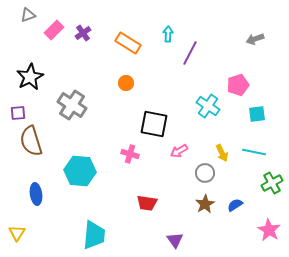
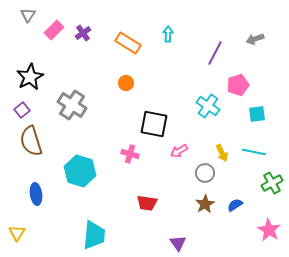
gray triangle: rotated 35 degrees counterclockwise
purple line: moved 25 px right
purple square: moved 4 px right, 3 px up; rotated 35 degrees counterclockwise
cyan hexagon: rotated 12 degrees clockwise
purple triangle: moved 3 px right, 3 px down
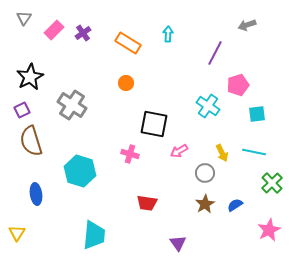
gray triangle: moved 4 px left, 3 px down
gray arrow: moved 8 px left, 14 px up
purple square: rotated 14 degrees clockwise
green cross: rotated 15 degrees counterclockwise
pink star: rotated 15 degrees clockwise
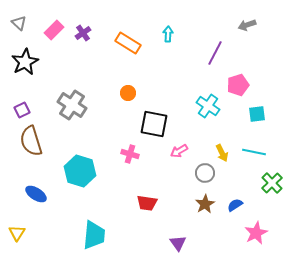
gray triangle: moved 5 px left, 5 px down; rotated 21 degrees counterclockwise
black star: moved 5 px left, 15 px up
orange circle: moved 2 px right, 10 px down
blue ellipse: rotated 50 degrees counterclockwise
pink star: moved 13 px left, 3 px down
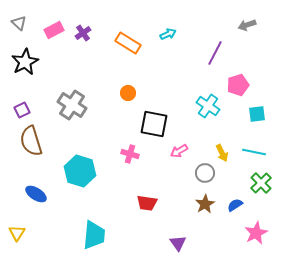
pink rectangle: rotated 18 degrees clockwise
cyan arrow: rotated 63 degrees clockwise
green cross: moved 11 px left
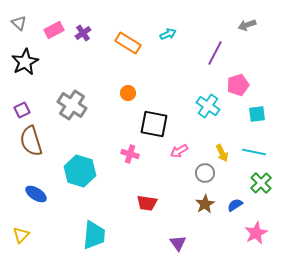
yellow triangle: moved 4 px right, 2 px down; rotated 12 degrees clockwise
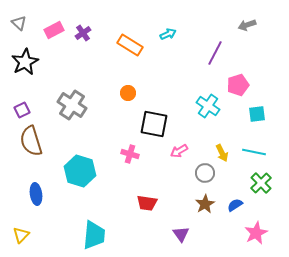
orange rectangle: moved 2 px right, 2 px down
blue ellipse: rotated 50 degrees clockwise
purple triangle: moved 3 px right, 9 px up
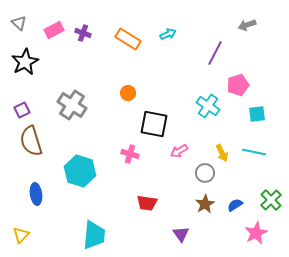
purple cross: rotated 35 degrees counterclockwise
orange rectangle: moved 2 px left, 6 px up
green cross: moved 10 px right, 17 px down
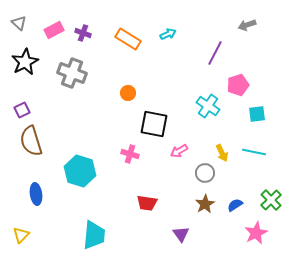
gray cross: moved 32 px up; rotated 12 degrees counterclockwise
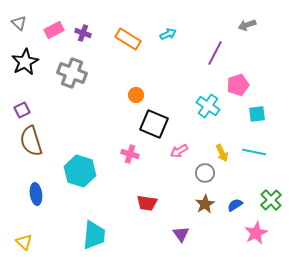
orange circle: moved 8 px right, 2 px down
black square: rotated 12 degrees clockwise
yellow triangle: moved 3 px right, 7 px down; rotated 30 degrees counterclockwise
